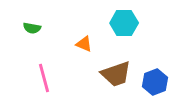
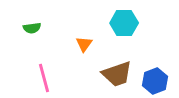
green semicircle: rotated 18 degrees counterclockwise
orange triangle: rotated 42 degrees clockwise
brown trapezoid: moved 1 px right
blue hexagon: moved 1 px up
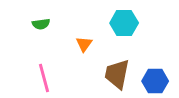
green semicircle: moved 9 px right, 4 px up
brown trapezoid: rotated 120 degrees clockwise
blue hexagon: rotated 20 degrees clockwise
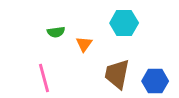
green semicircle: moved 15 px right, 8 px down
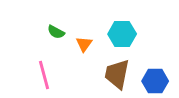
cyan hexagon: moved 2 px left, 11 px down
green semicircle: rotated 36 degrees clockwise
pink line: moved 3 px up
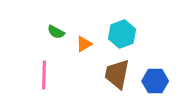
cyan hexagon: rotated 20 degrees counterclockwise
orange triangle: rotated 24 degrees clockwise
pink line: rotated 16 degrees clockwise
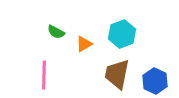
blue hexagon: rotated 25 degrees clockwise
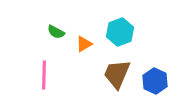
cyan hexagon: moved 2 px left, 2 px up
brown trapezoid: rotated 12 degrees clockwise
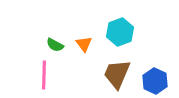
green semicircle: moved 1 px left, 13 px down
orange triangle: rotated 36 degrees counterclockwise
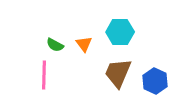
cyan hexagon: rotated 20 degrees clockwise
brown trapezoid: moved 1 px right, 1 px up
